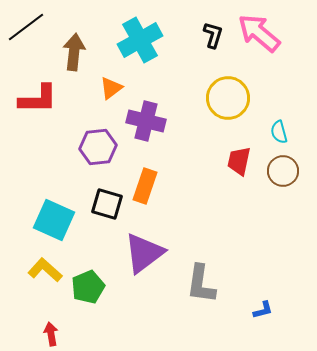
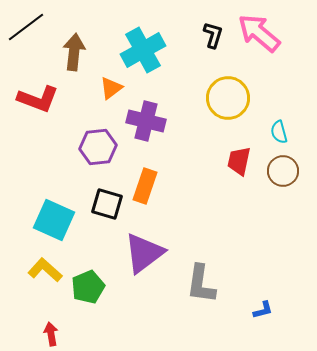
cyan cross: moved 3 px right, 10 px down
red L-shape: rotated 21 degrees clockwise
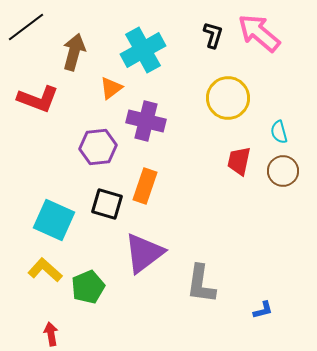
brown arrow: rotated 9 degrees clockwise
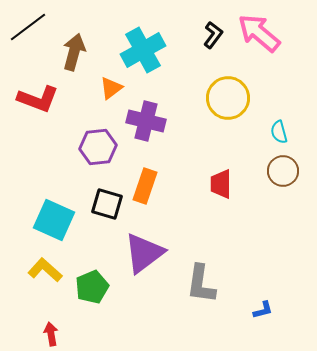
black line: moved 2 px right
black L-shape: rotated 20 degrees clockwise
red trapezoid: moved 18 px left, 23 px down; rotated 12 degrees counterclockwise
green pentagon: moved 4 px right
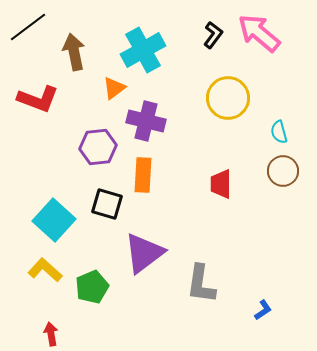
brown arrow: rotated 27 degrees counterclockwise
orange triangle: moved 3 px right
orange rectangle: moved 2 px left, 11 px up; rotated 16 degrees counterclockwise
cyan square: rotated 18 degrees clockwise
blue L-shape: rotated 20 degrees counterclockwise
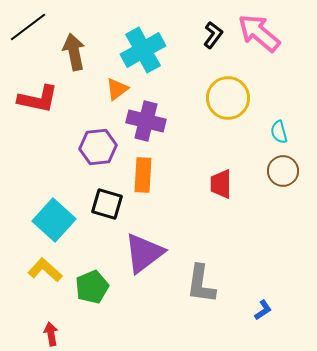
orange triangle: moved 3 px right, 1 px down
red L-shape: rotated 9 degrees counterclockwise
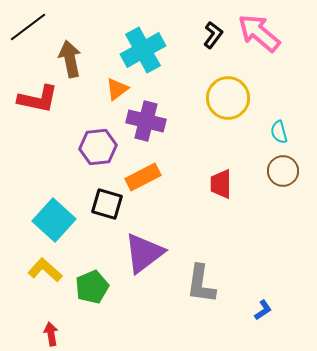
brown arrow: moved 4 px left, 7 px down
orange rectangle: moved 2 px down; rotated 60 degrees clockwise
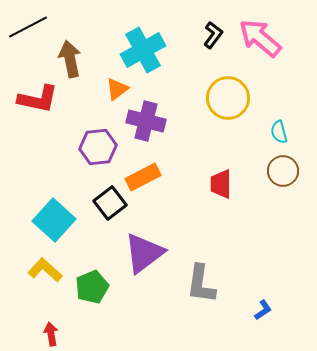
black line: rotated 9 degrees clockwise
pink arrow: moved 1 px right, 5 px down
black square: moved 3 px right, 1 px up; rotated 36 degrees clockwise
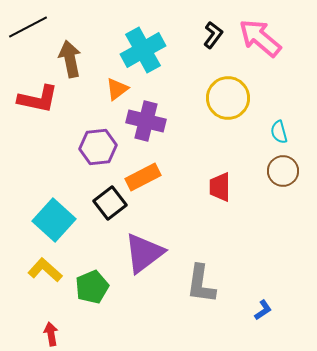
red trapezoid: moved 1 px left, 3 px down
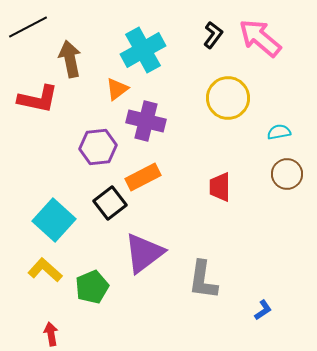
cyan semicircle: rotated 95 degrees clockwise
brown circle: moved 4 px right, 3 px down
gray L-shape: moved 2 px right, 4 px up
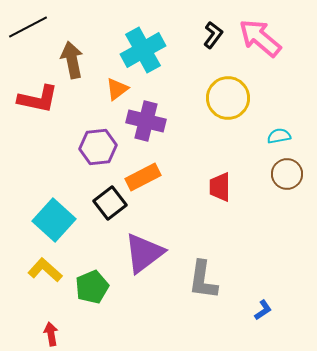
brown arrow: moved 2 px right, 1 px down
cyan semicircle: moved 4 px down
